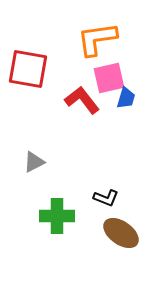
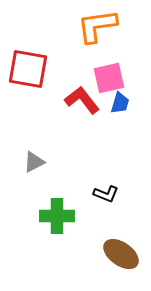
orange L-shape: moved 13 px up
blue trapezoid: moved 6 px left, 5 px down
black L-shape: moved 4 px up
brown ellipse: moved 21 px down
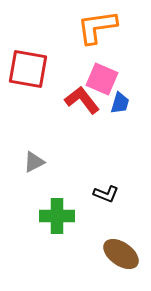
orange L-shape: moved 1 px down
pink square: moved 7 px left, 1 px down; rotated 36 degrees clockwise
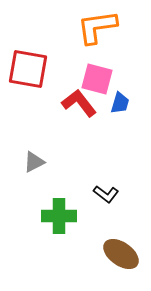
pink square: moved 5 px left; rotated 8 degrees counterclockwise
red L-shape: moved 3 px left, 3 px down
black L-shape: rotated 15 degrees clockwise
green cross: moved 2 px right
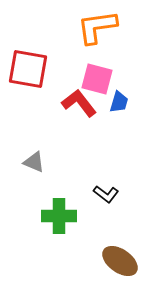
blue trapezoid: moved 1 px left, 1 px up
gray triangle: rotated 50 degrees clockwise
brown ellipse: moved 1 px left, 7 px down
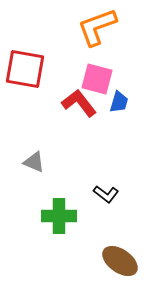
orange L-shape: rotated 12 degrees counterclockwise
red square: moved 3 px left
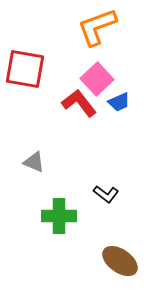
pink square: rotated 32 degrees clockwise
blue trapezoid: rotated 50 degrees clockwise
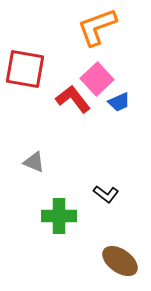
red L-shape: moved 6 px left, 4 px up
